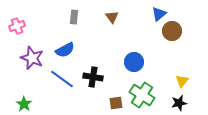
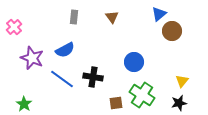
pink cross: moved 3 px left, 1 px down; rotated 21 degrees counterclockwise
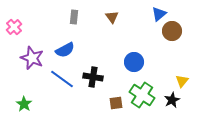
black star: moved 7 px left, 3 px up; rotated 14 degrees counterclockwise
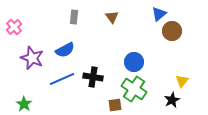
blue line: rotated 60 degrees counterclockwise
green cross: moved 8 px left, 6 px up
brown square: moved 1 px left, 2 px down
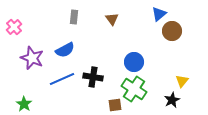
brown triangle: moved 2 px down
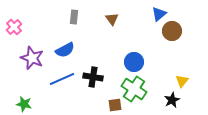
green star: rotated 21 degrees counterclockwise
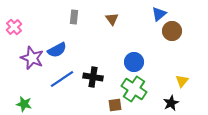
blue semicircle: moved 8 px left
blue line: rotated 10 degrees counterclockwise
black star: moved 1 px left, 3 px down
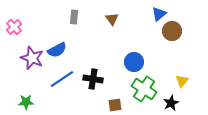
black cross: moved 2 px down
green cross: moved 10 px right
green star: moved 2 px right, 2 px up; rotated 14 degrees counterclockwise
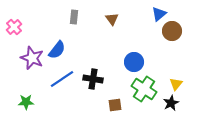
blue semicircle: rotated 24 degrees counterclockwise
yellow triangle: moved 6 px left, 3 px down
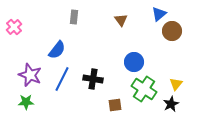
brown triangle: moved 9 px right, 1 px down
purple star: moved 2 px left, 17 px down
blue line: rotated 30 degrees counterclockwise
black star: moved 1 px down
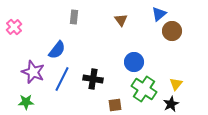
purple star: moved 3 px right, 3 px up
